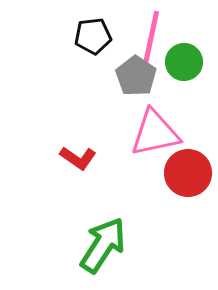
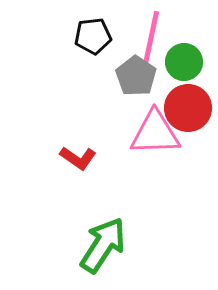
pink triangle: rotated 10 degrees clockwise
red circle: moved 65 px up
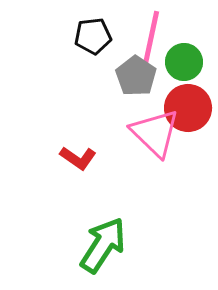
pink triangle: rotated 46 degrees clockwise
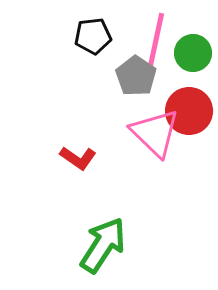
pink line: moved 5 px right, 2 px down
green circle: moved 9 px right, 9 px up
red circle: moved 1 px right, 3 px down
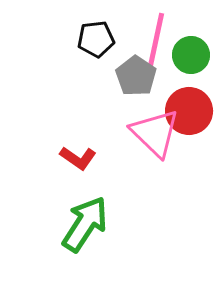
black pentagon: moved 3 px right, 3 px down
green circle: moved 2 px left, 2 px down
green arrow: moved 18 px left, 21 px up
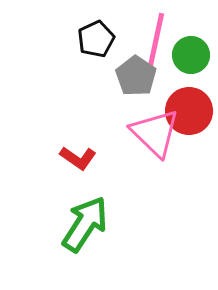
black pentagon: rotated 18 degrees counterclockwise
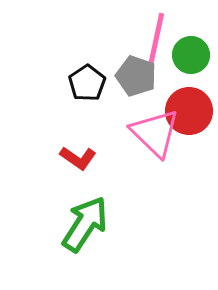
black pentagon: moved 9 px left, 44 px down; rotated 9 degrees counterclockwise
gray pentagon: rotated 15 degrees counterclockwise
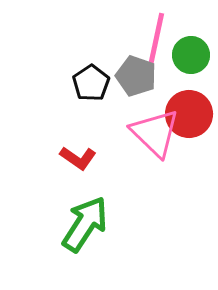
black pentagon: moved 4 px right
red circle: moved 3 px down
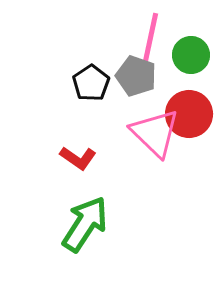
pink line: moved 6 px left
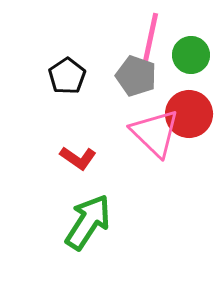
black pentagon: moved 24 px left, 7 px up
green arrow: moved 3 px right, 2 px up
